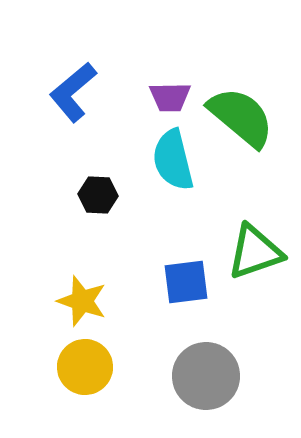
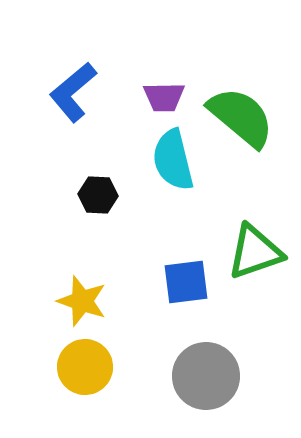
purple trapezoid: moved 6 px left
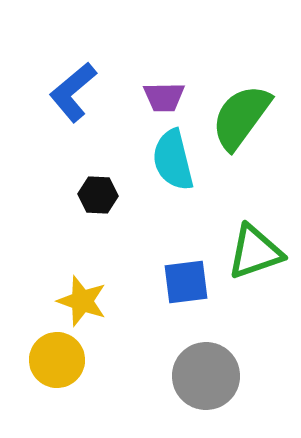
green semicircle: rotated 94 degrees counterclockwise
yellow circle: moved 28 px left, 7 px up
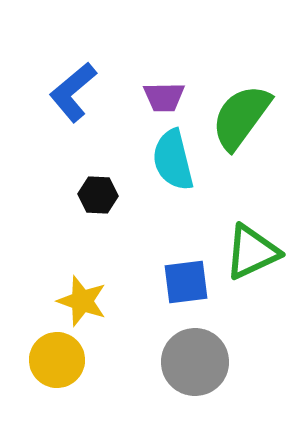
green triangle: moved 3 px left; rotated 6 degrees counterclockwise
gray circle: moved 11 px left, 14 px up
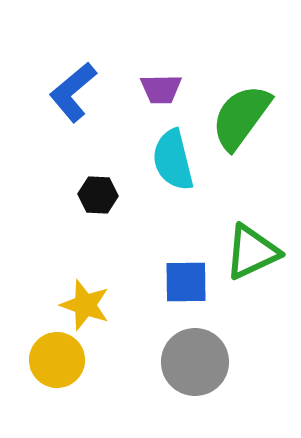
purple trapezoid: moved 3 px left, 8 px up
blue square: rotated 6 degrees clockwise
yellow star: moved 3 px right, 4 px down
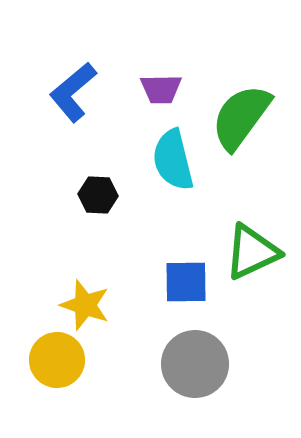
gray circle: moved 2 px down
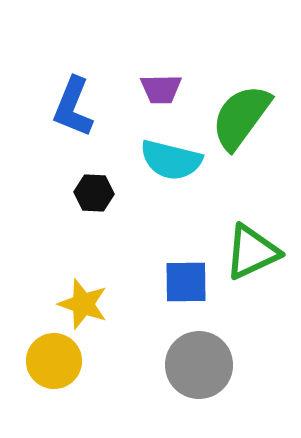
blue L-shape: moved 15 px down; rotated 28 degrees counterclockwise
cyan semicircle: moved 2 px left; rotated 62 degrees counterclockwise
black hexagon: moved 4 px left, 2 px up
yellow star: moved 2 px left, 1 px up
yellow circle: moved 3 px left, 1 px down
gray circle: moved 4 px right, 1 px down
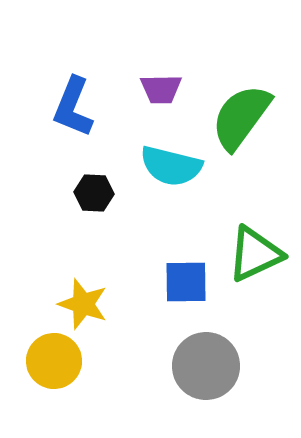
cyan semicircle: moved 6 px down
green triangle: moved 3 px right, 2 px down
gray circle: moved 7 px right, 1 px down
